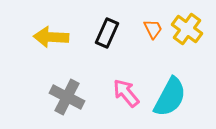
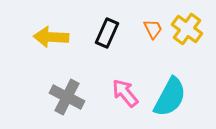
pink arrow: moved 1 px left
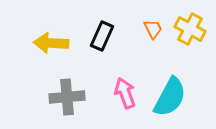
yellow cross: moved 3 px right; rotated 8 degrees counterclockwise
black rectangle: moved 5 px left, 3 px down
yellow arrow: moved 6 px down
pink arrow: rotated 20 degrees clockwise
gray cross: rotated 32 degrees counterclockwise
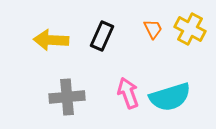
yellow arrow: moved 3 px up
pink arrow: moved 3 px right
cyan semicircle: rotated 45 degrees clockwise
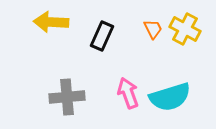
yellow cross: moved 5 px left
yellow arrow: moved 18 px up
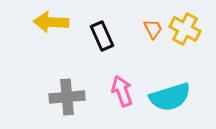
black rectangle: rotated 48 degrees counterclockwise
pink arrow: moved 6 px left, 2 px up
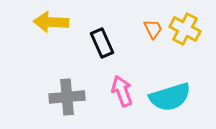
black rectangle: moved 7 px down
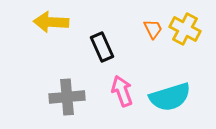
black rectangle: moved 4 px down
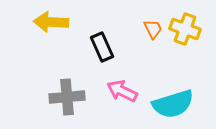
yellow cross: rotated 8 degrees counterclockwise
pink arrow: rotated 44 degrees counterclockwise
cyan semicircle: moved 3 px right, 7 px down
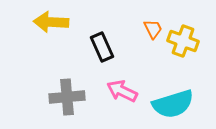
yellow cross: moved 2 px left, 12 px down
